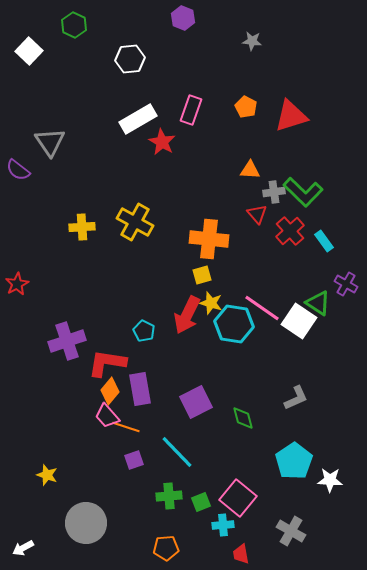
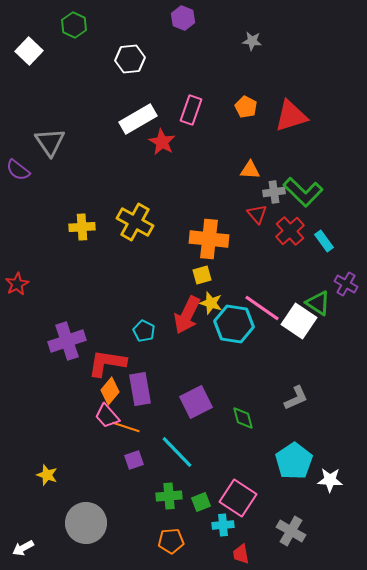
pink square at (238, 498): rotated 6 degrees counterclockwise
orange pentagon at (166, 548): moved 5 px right, 7 px up
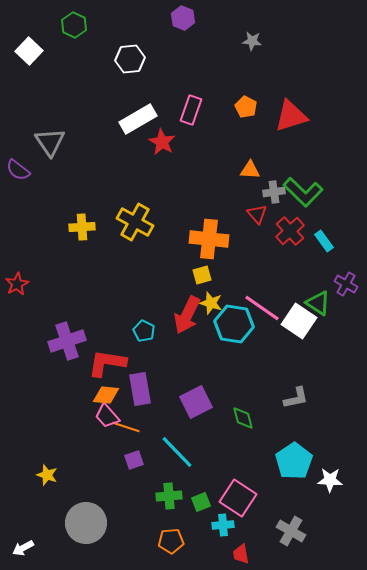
orange diamond at (110, 391): moved 4 px left, 4 px down; rotated 56 degrees clockwise
gray L-shape at (296, 398): rotated 12 degrees clockwise
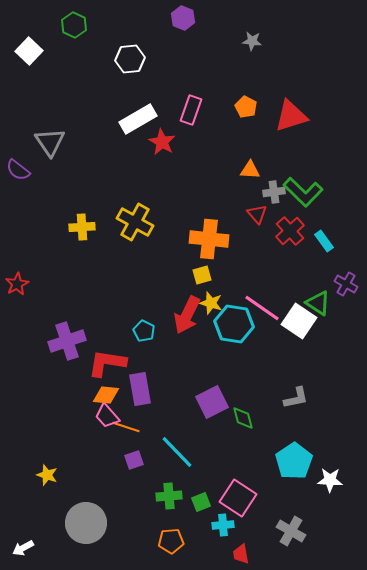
purple square at (196, 402): moved 16 px right
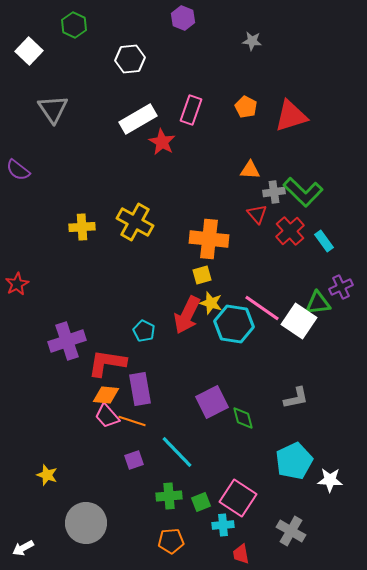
gray triangle at (50, 142): moved 3 px right, 33 px up
purple cross at (346, 284): moved 5 px left, 3 px down; rotated 35 degrees clockwise
green triangle at (318, 303): rotated 40 degrees counterclockwise
orange line at (126, 427): moved 6 px right, 6 px up
cyan pentagon at (294, 461): rotated 9 degrees clockwise
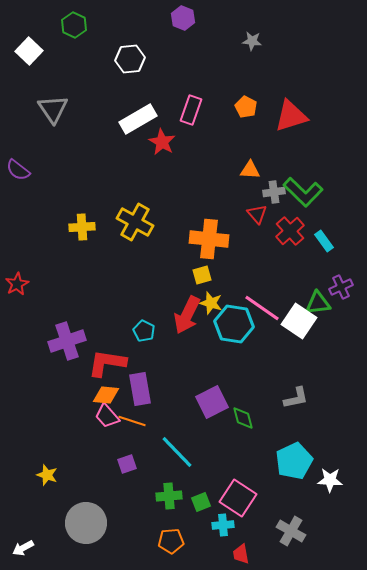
purple square at (134, 460): moved 7 px left, 4 px down
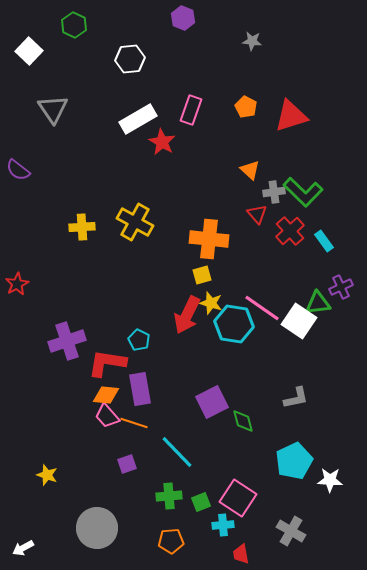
orange triangle at (250, 170): rotated 40 degrees clockwise
cyan pentagon at (144, 331): moved 5 px left, 9 px down
green diamond at (243, 418): moved 3 px down
orange line at (132, 421): moved 2 px right, 2 px down
gray circle at (86, 523): moved 11 px right, 5 px down
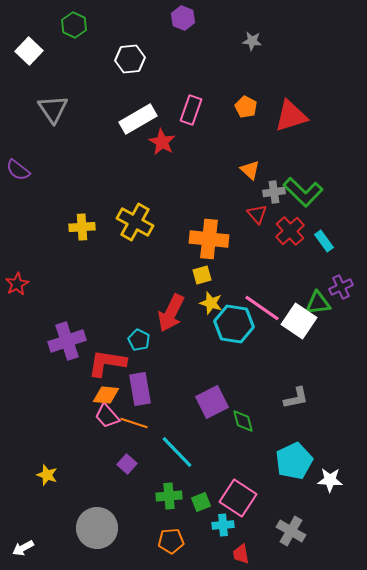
red arrow at (187, 315): moved 16 px left, 2 px up
purple square at (127, 464): rotated 30 degrees counterclockwise
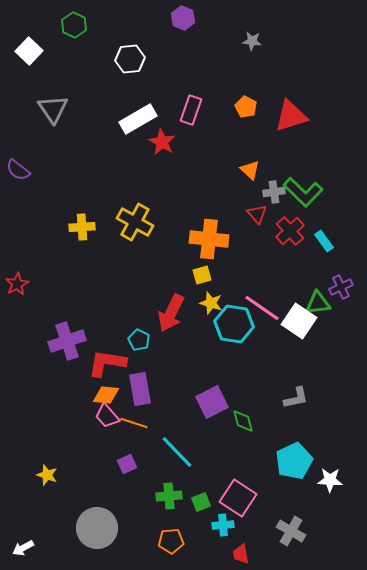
purple square at (127, 464): rotated 24 degrees clockwise
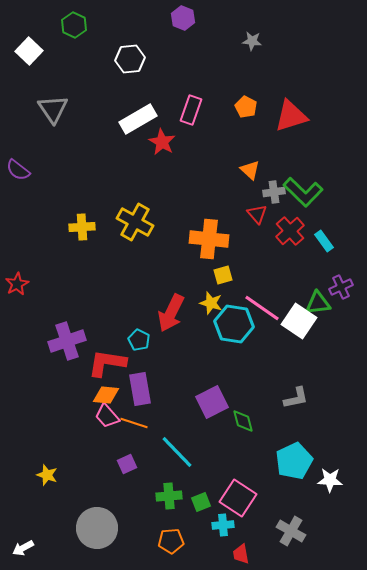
yellow square at (202, 275): moved 21 px right
